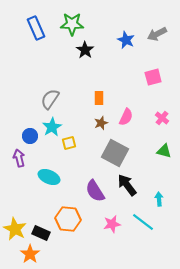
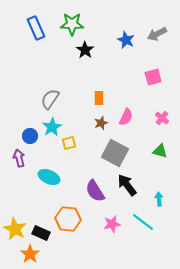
green triangle: moved 4 px left
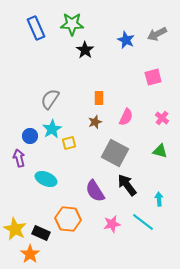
brown star: moved 6 px left, 1 px up
cyan star: moved 2 px down
cyan ellipse: moved 3 px left, 2 px down
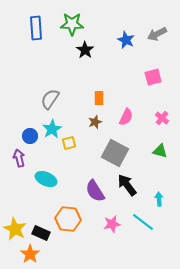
blue rectangle: rotated 20 degrees clockwise
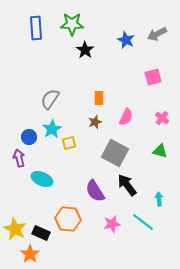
blue circle: moved 1 px left, 1 px down
cyan ellipse: moved 4 px left
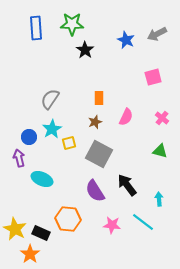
gray square: moved 16 px left, 1 px down
pink star: moved 1 px down; rotated 18 degrees clockwise
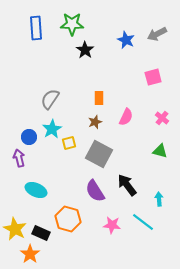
cyan ellipse: moved 6 px left, 11 px down
orange hexagon: rotated 10 degrees clockwise
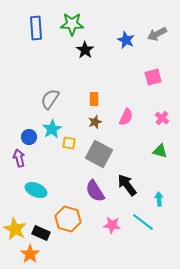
orange rectangle: moved 5 px left, 1 px down
yellow square: rotated 24 degrees clockwise
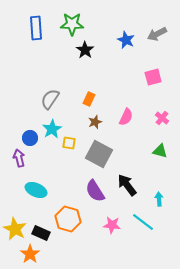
orange rectangle: moved 5 px left; rotated 24 degrees clockwise
blue circle: moved 1 px right, 1 px down
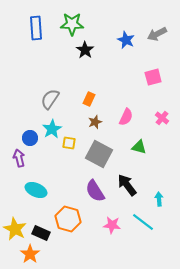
green triangle: moved 21 px left, 4 px up
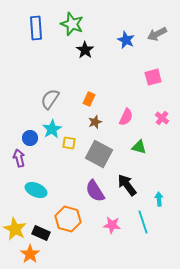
green star: rotated 20 degrees clockwise
cyan line: rotated 35 degrees clockwise
